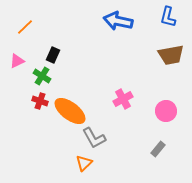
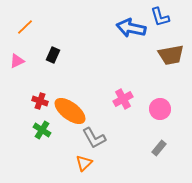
blue L-shape: moved 8 px left; rotated 30 degrees counterclockwise
blue arrow: moved 13 px right, 7 px down
green cross: moved 54 px down
pink circle: moved 6 px left, 2 px up
gray rectangle: moved 1 px right, 1 px up
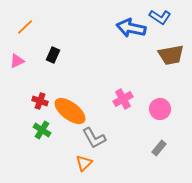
blue L-shape: rotated 40 degrees counterclockwise
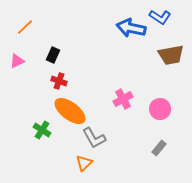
red cross: moved 19 px right, 20 px up
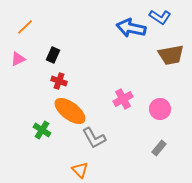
pink triangle: moved 1 px right, 2 px up
orange triangle: moved 4 px left, 7 px down; rotated 30 degrees counterclockwise
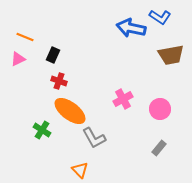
orange line: moved 10 px down; rotated 66 degrees clockwise
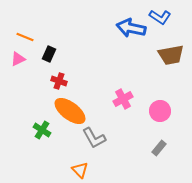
black rectangle: moved 4 px left, 1 px up
pink circle: moved 2 px down
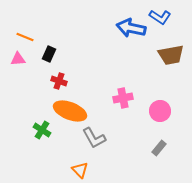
pink triangle: rotated 21 degrees clockwise
pink cross: moved 1 px up; rotated 18 degrees clockwise
orange ellipse: rotated 16 degrees counterclockwise
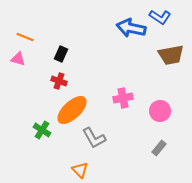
black rectangle: moved 12 px right
pink triangle: rotated 21 degrees clockwise
orange ellipse: moved 2 px right, 1 px up; rotated 64 degrees counterclockwise
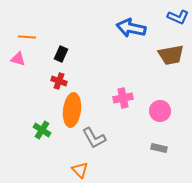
blue L-shape: moved 18 px right; rotated 10 degrees counterclockwise
orange line: moved 2 px right; rotated 18 degrees counterclockwise
orange ellipse: rotated 40 degrees counterclockwise
gray rectangle: rotated 63 degrees clockwise
